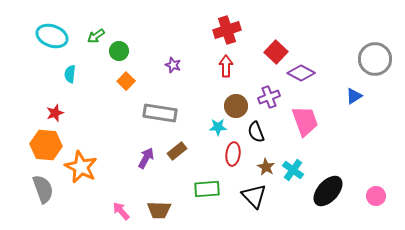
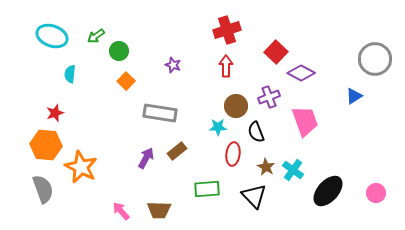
pink circle: moved 3 px up
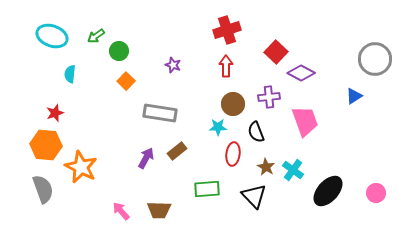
purple cross: rotated 15 degrees clockwise
brown circle: moved 3 px left, 2 px up
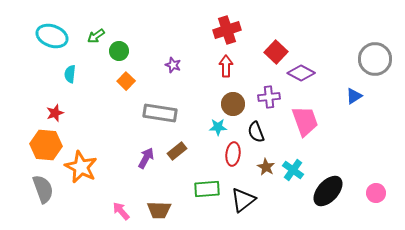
black triangle: moved 11 px left, 4 px down; rotated 36 degrees clockwise
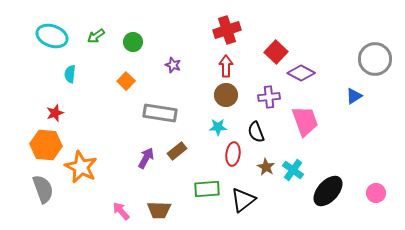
green circle: moved 14 px right, 9 px up
brown circle: moved 7 px left, 9 px up
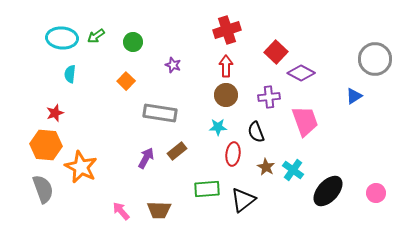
cyan ellipse: moved 10 px right, 2 px down; rotated 16 degrees counterclockwise
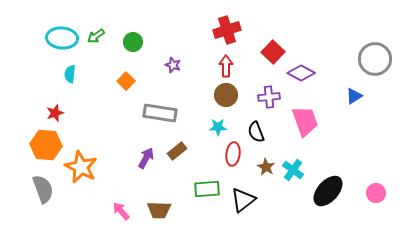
red square: moved 3 px left
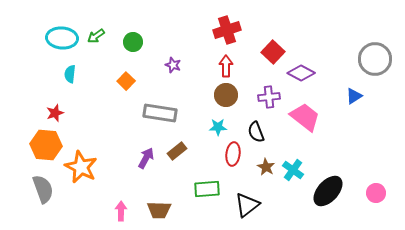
pink trapezoid: moved 4 px up; rotated 32 degrees counterclockwise
black triangle: moved 4 px right, 5 px down
pink arrow: rotated 42 degrees clockwise
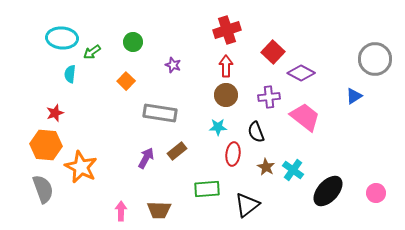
green arrow: moved 4 px left, 16 px down
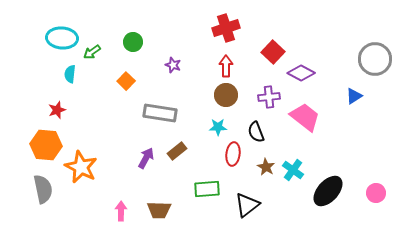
red cross: moved 1 px left, 2 px up
red star: moved 2 px right, 3 px up
gray semicircle: rotated 8 degrees clockwise
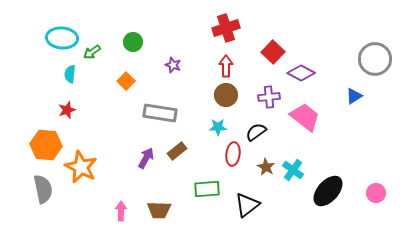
red star: moved 10 px right
black semicircle: rotated 75 degrees clockwise
